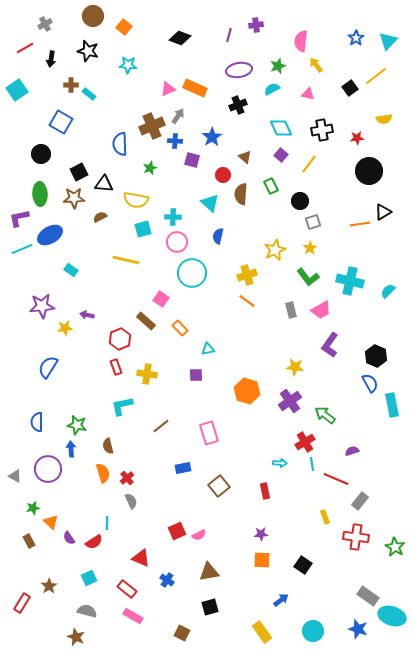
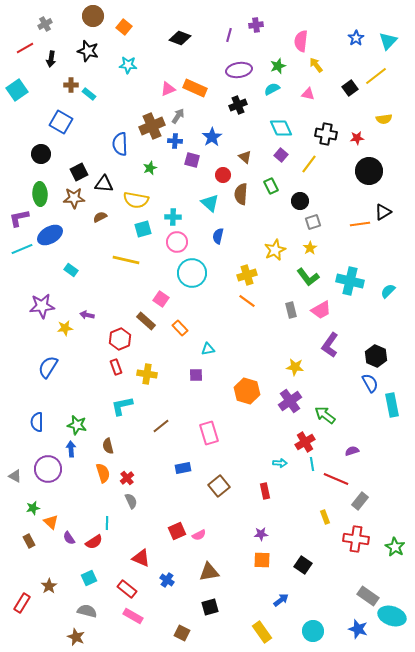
black cross at (322, 130): moved 4 px right, 4 px down; rotated 20 degrees clockwise
red cross at (356, 537): moved 2 px down
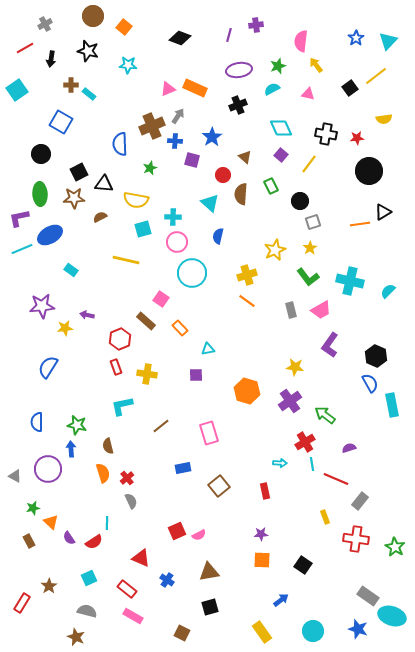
purple semicircle at (352, 451): moved 3 px left, 3 px up
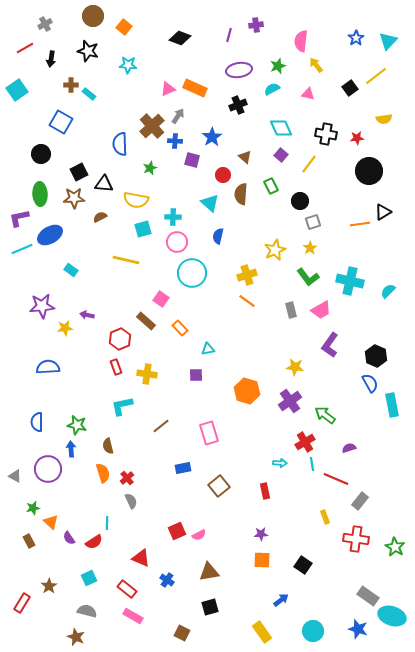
brown cross at (152, 126): rotated 20 degrees counterclockwise
blue semicircle at (48, 367): rotated 55 degrees clockwise
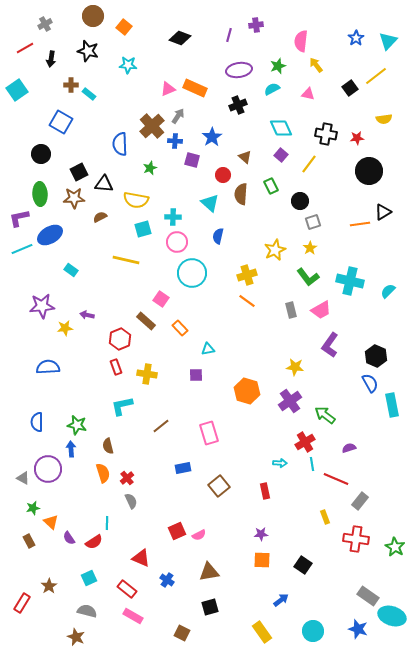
gray triangle at (15, 476): moved 8 px right, 2 px down
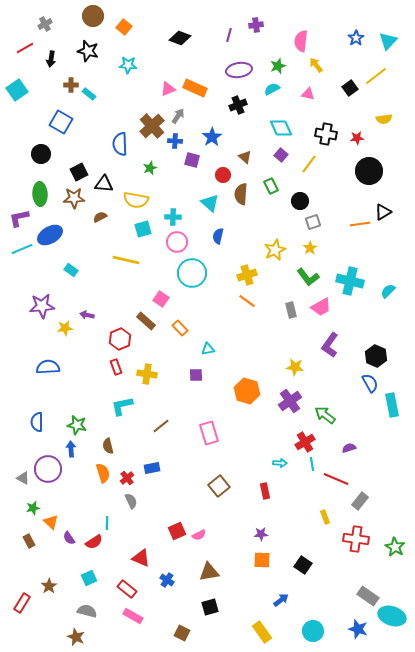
pink trapezoid at (321, 310): moved 3 px up
blue rectangle at (183, 468): moved 31 px left
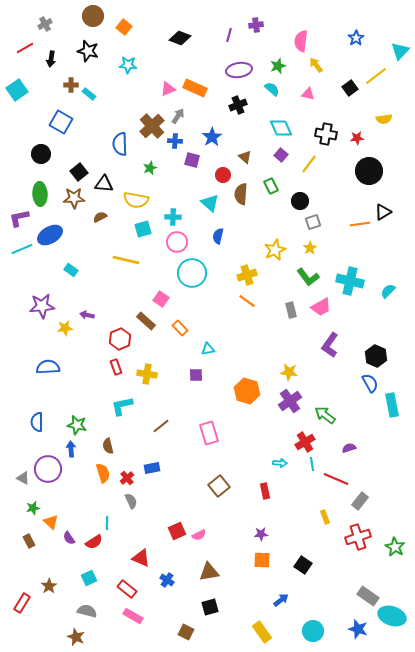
cyan triangle at (388, 41): moved 12 px right, 10 px down
cyan semicircle at (272, 89): rotated 70 degrees clockwise
black square at (79, 172): rotated 12 degrees counterclockwise
yellow star at (295, 367): moved 6 px left, 5 px down
red cross at (356, 539): moved 2 px right, 2 px up; rotated 25 degrees counterclockwise
brown square at (182, 633): moved 4 px right, 1 px up
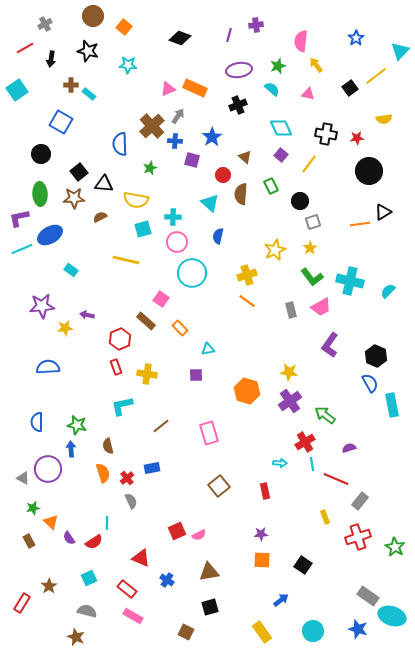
green L-shape at (308, 277): moved 4 px right
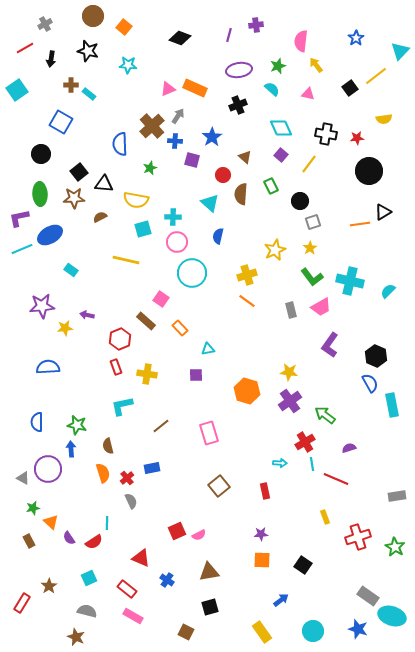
gray rectangle at (360, 501): moved 37 px right, 5 px up; rotated 42 degrees clockwise
